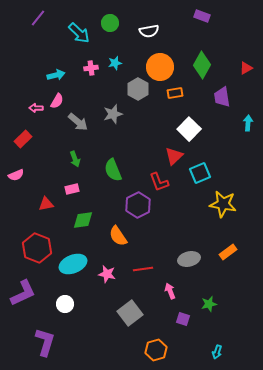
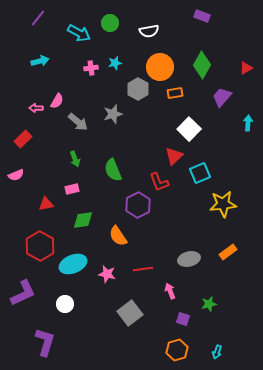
cyan arrow at (79, 33): rotated 15 degrees counterclockwise
cyan arrow at (56, 75): moved 16 px left, 14 px up
purple trapezoid at (222, 97): rotated 50 degrees clockwise
yellow star at (223, 204): rotated 16 degrees counterclockwise
red hexagon at (37, 248): moved 3 px right, 2 px up; rotated 8 degrees clockwise
orange hexagon at (156, 350): moved 21 px right
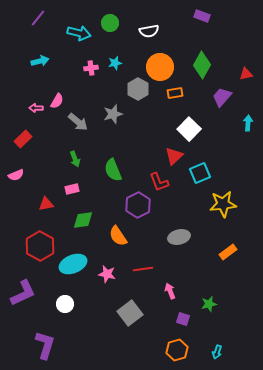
cyan arrow at (79, 33): rotated 15 degrees counterclockwise
red triangle at (246, 68): moved 6 px down; rotated 16 degrees clockwise
gray ellipse at (189, 259): moved 10 px left, 22 px up
purple L-shape at (45, 342): moved 3 px down
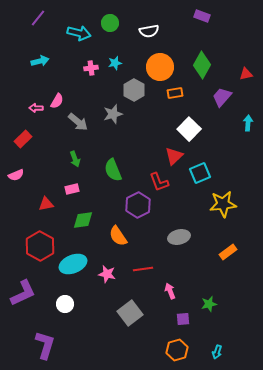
gray hexagon at (138, 89): moved 4 px left, 1 px down
purple square at (183, 319): rotated 24 degrees counterclockwise
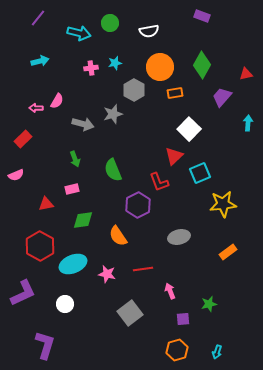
gray arrow at (78, 122): moved 5 px right, 2 px down; rotated 25 degrees counterclockwise
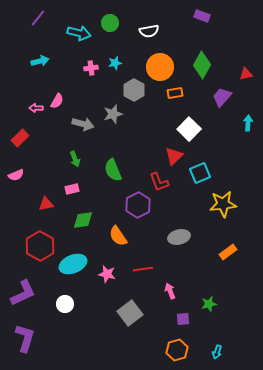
red rectangle at (23, 139): moved 3 px left, 1 px up
purple L-shape at (45, 345): moved 20 px left, 7 px up
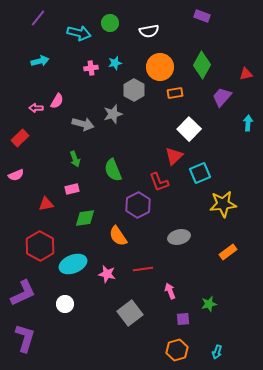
green diamond at (83, 220): moved 2 px right, 2 px up
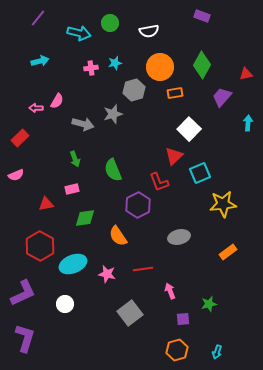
gray hexagon at (134, 90): rotated 15 degrees clockwise
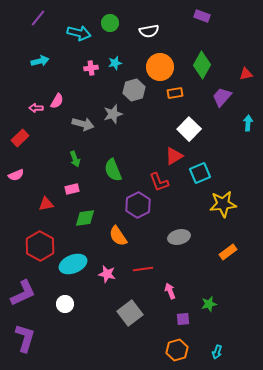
red triangle at (174, 156): rotated 12 degrees clockwise
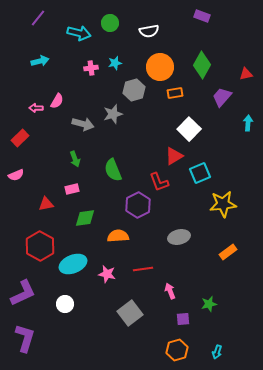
orange semicircle at (118, 236): rotated 120 degrees clockwise
